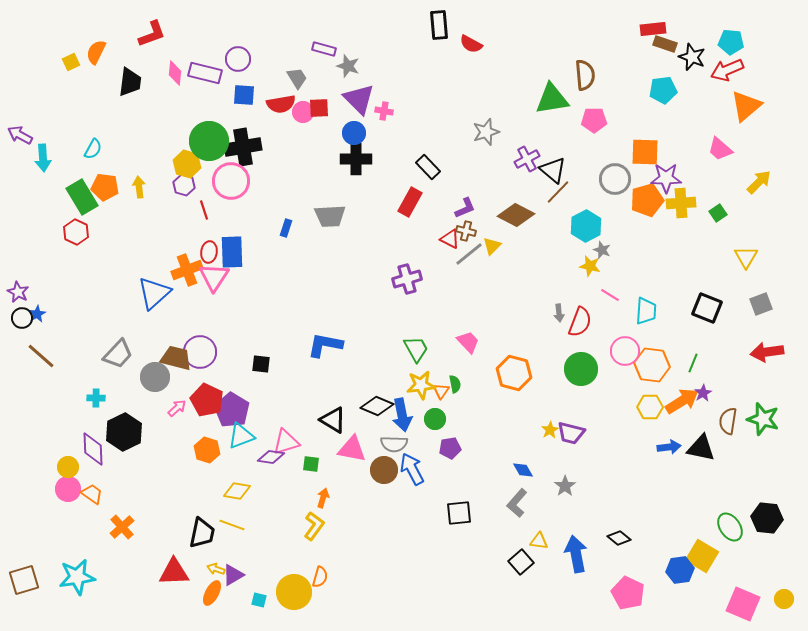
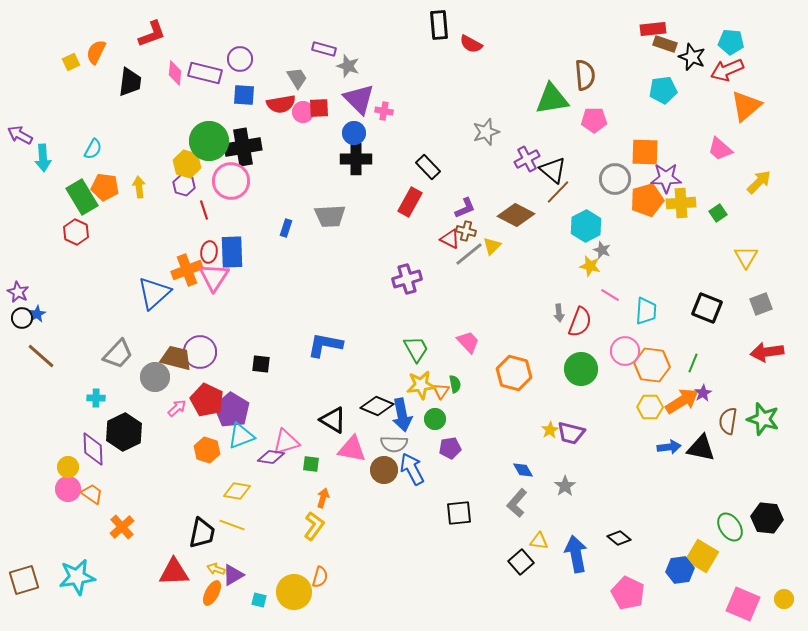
purple circle at (238, 59): moved 2 px right
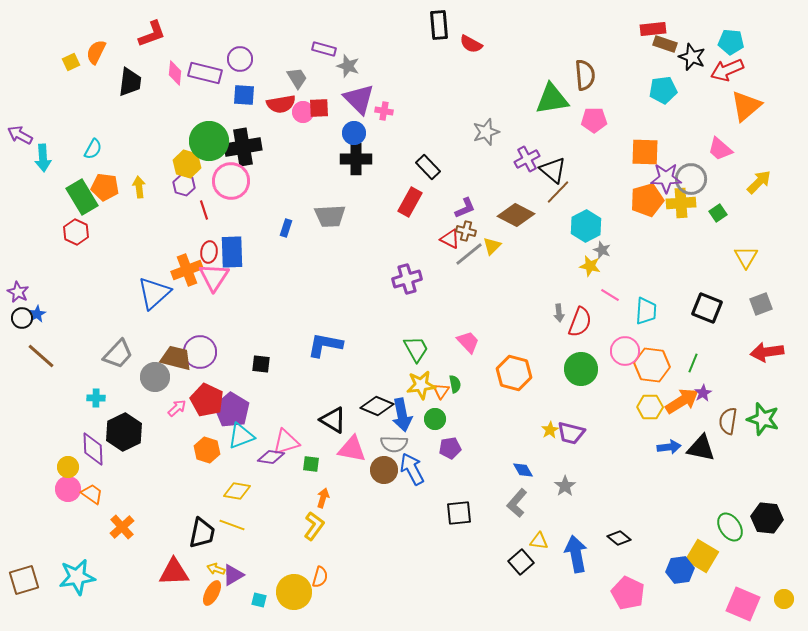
gray circle at (615, 179): moved 76 px right
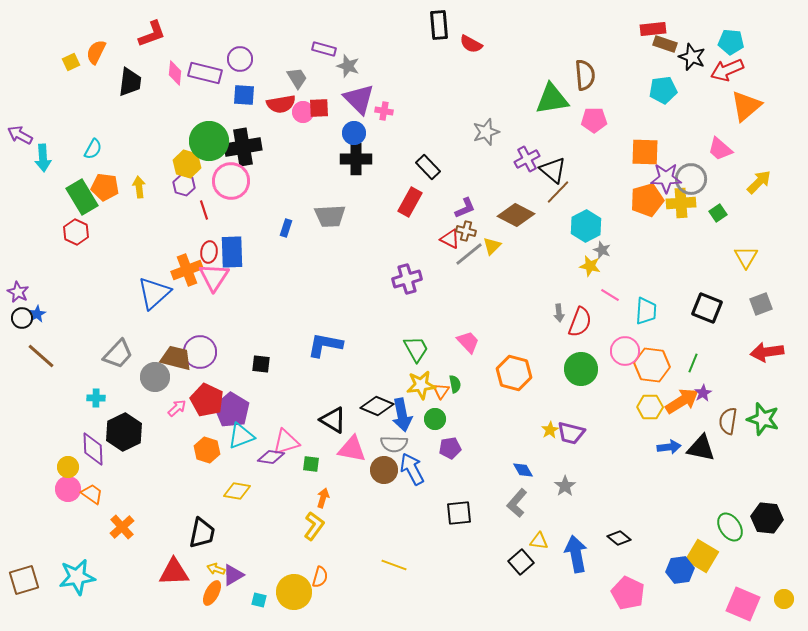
yellow line at (232, 525): moved 162 px right, 40 px down
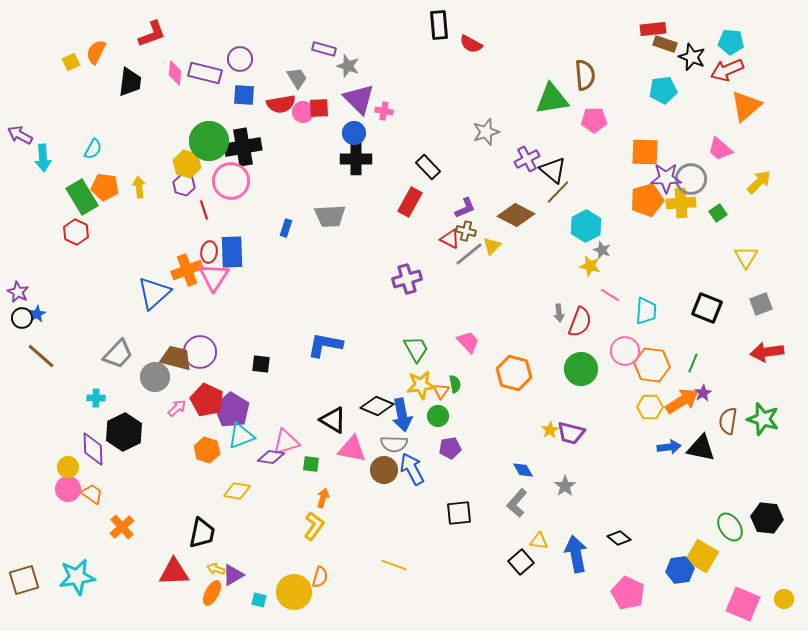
green circle at (435, 419): moved 3 px right, 3 px up
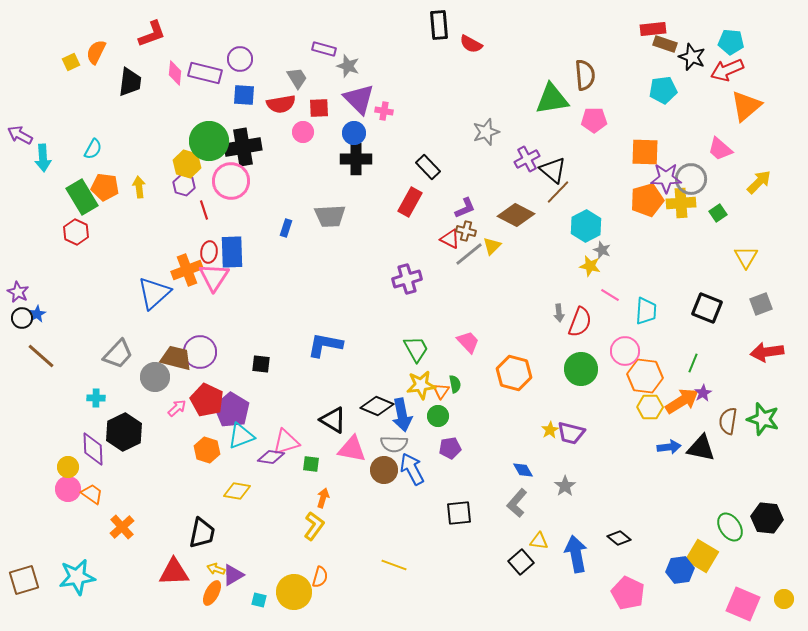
pink circle at (303, 112): moved 20 px down
orange hexagon at (652, 365): moved 7 px left, 11 px down
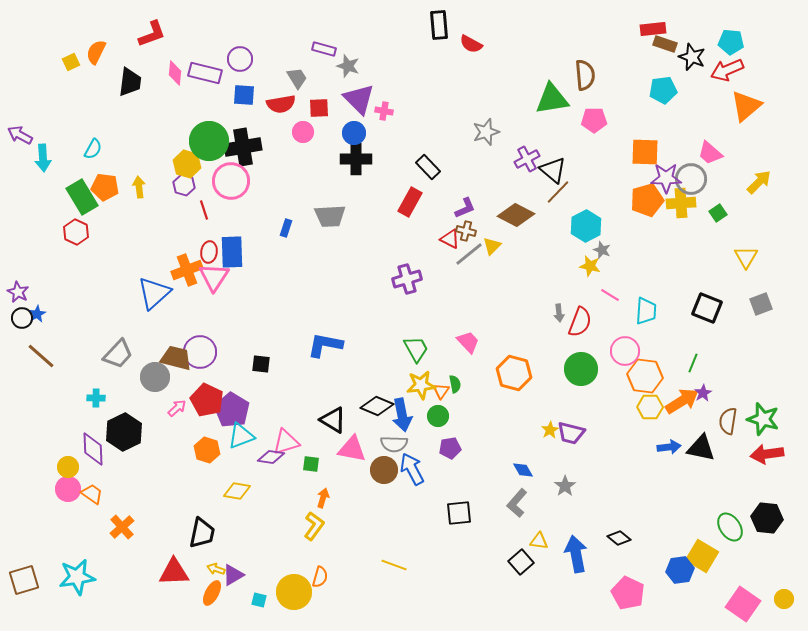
pink trapezoid at (720, 149): moved 10 px left, 4 px down
red arrow at (767, 352): moved 102 px down
pink square at (743, 604): rotated 12 degrees clockwise
